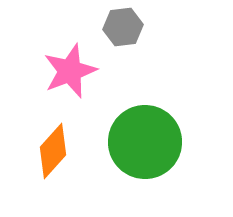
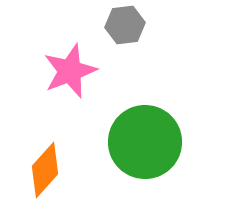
gray hexagon: moved 2 px right, 2 px up
orange diamond: moved 8 px left, 19 px down
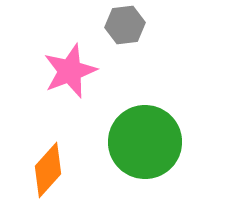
orange diamond: moved 3 px right
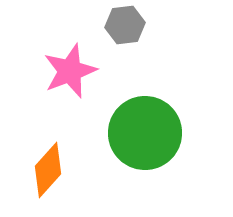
green circle: moved 9 px up
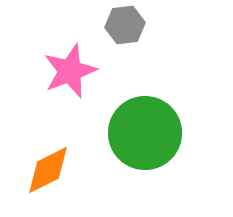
orange diamond: rotated 22 degrees clockwise
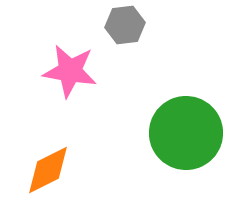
pink star: rotated 30 degrees clockwise
green circle: moved 41 px right
